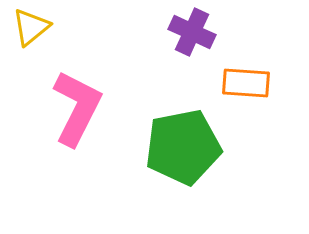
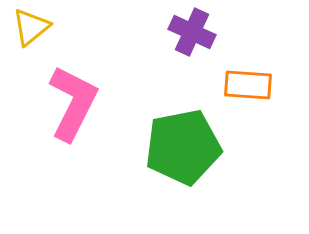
orange rectangle: moved 2 px right, 2 px down
pink L-shape: moved 4 px left, 5 px up
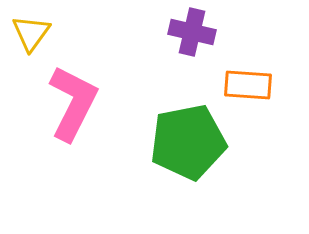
yellow triangle: moved 6 px down; rotated 15 degrees counterclockwise
purple cross: rotated 12 degrees counterclockwise
green pentagon: moved 5 px right, 5 px up
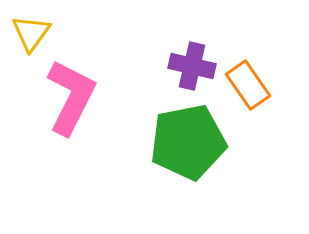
purple cross: moved 34 px down
orange rectangle: rotated 51 degrees clockwise
pink L-shape: moved 2 px left, 6 px up
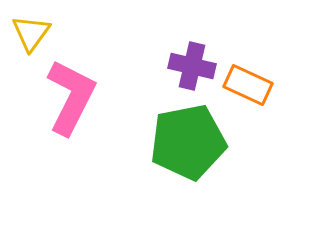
orange rectangle: rotated 30 degrees counterclockwise
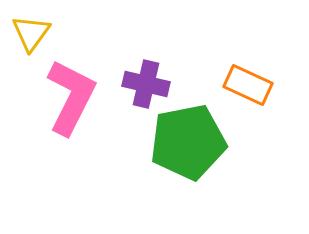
purple cross: moved 46 px left, 18 px down
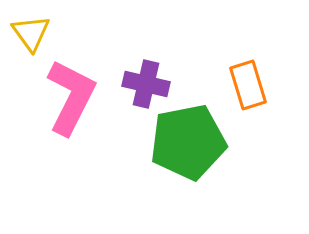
yellow triangle: rotated 12 degrees counterclockwise
orange rectangle: rotated 48 degrees clockwise
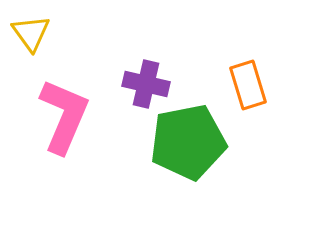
pink L-shape: moved 7 px left, 19 px down; rotated 4 degrees counterclockwise
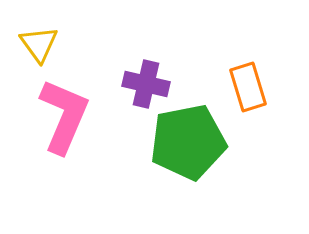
yellow triangle: moved 8 px right, 11 px down
orange rectangle: moved 2 px down
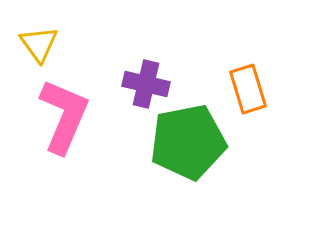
orange rectangle: moved 2 px down
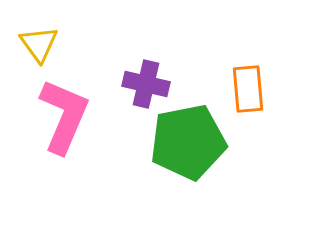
orange rectangle: rotated 12 degrees clockwise
